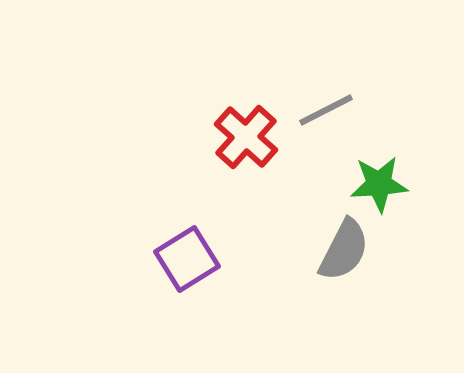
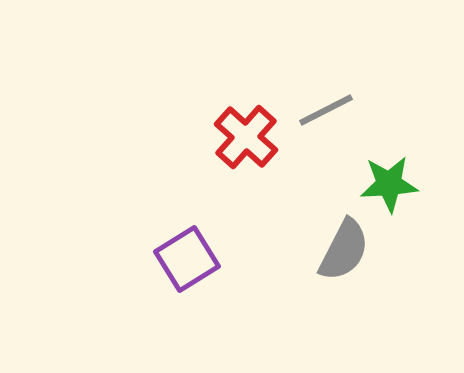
green star: moved 10 px right
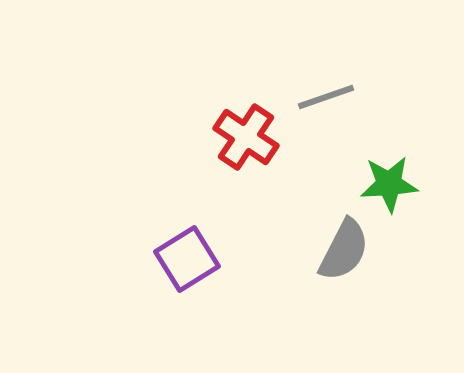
gray line: moved 13 px up; rotated 8 degrees clockwise
red cross: rotated 8 degrees counterclockwise
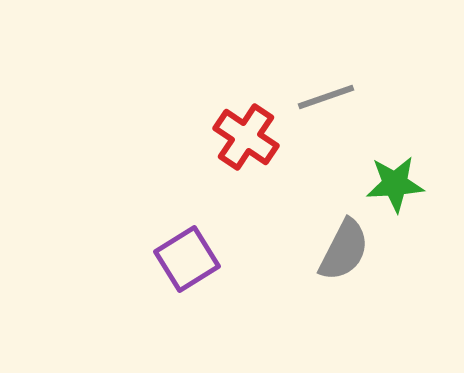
green star: moved 6 px right
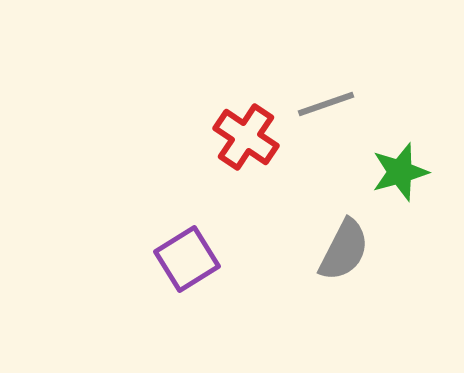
gray line: moved 7 px down
green star: moved 5 px right, 12 px up; rotated 12 degrees counterclockwise
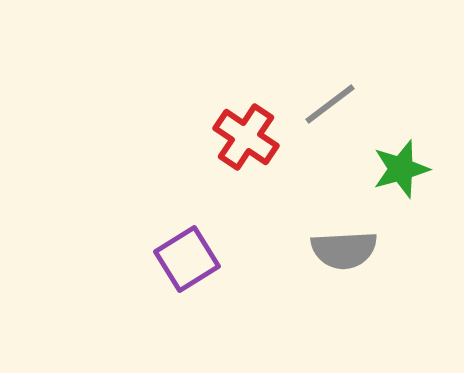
gray line: moved 4 px right; rotated 18 degrees counterclockwise
green star: moved 1 px right, 3 px up
gray semicircle: rotated 60 degrees clockwise
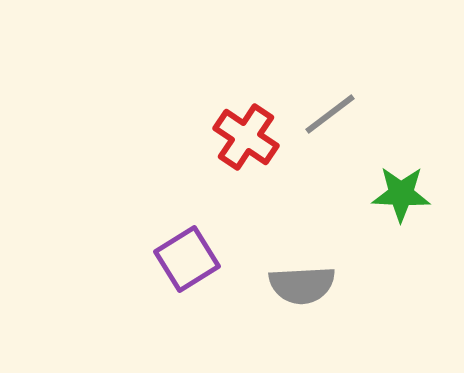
gray line: moved 10 px down
green star: moved 25 px down; rotated 18 degrees clockwise
gray semicircle: moved 42 px left, 35 px down
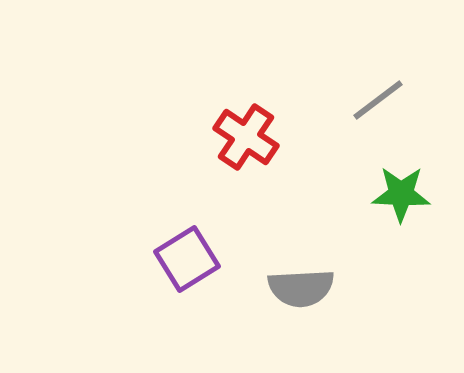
gray line: moved 48 px right, 14 px up
gray semicircle: moved 1 px left, 3 px down
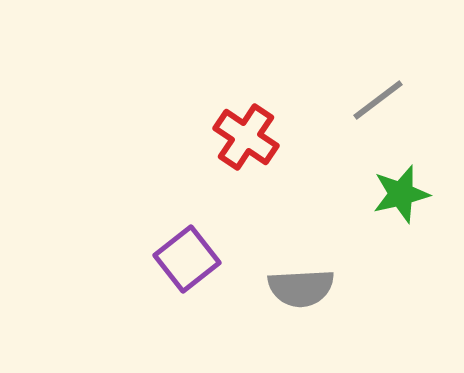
green star: rotated 16 degrees counterclockwise
purple square: rotated 6 degrees counterclockwise
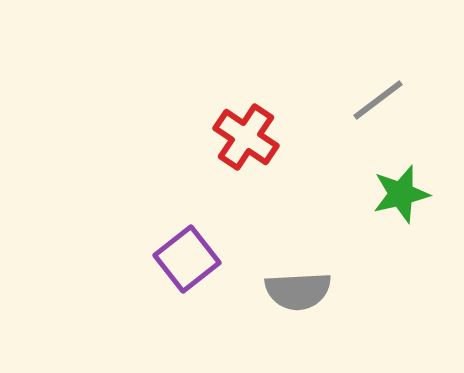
gray semicircle: moved 3 px left, 3 px down
